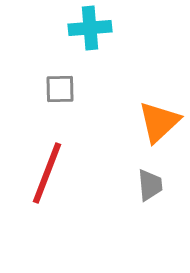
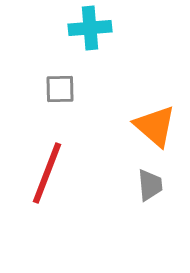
orange triangle: moved 4 px left, 4 px down; rotated 36 degrees counterclockwise
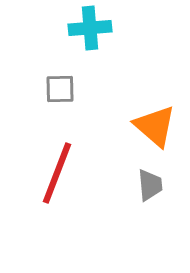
red line: moved 10 px right
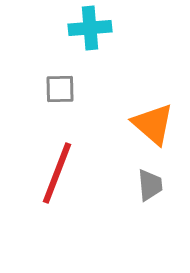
orange triangle: moved 2 px left, 2 px up
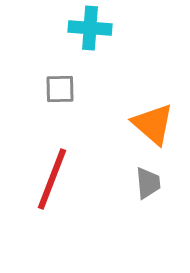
cyan cross: rotated 9 degrees clockwise
red line: moved 5 px left, 6 px down
gray trapezoid: moved 2 px left, 2 px up
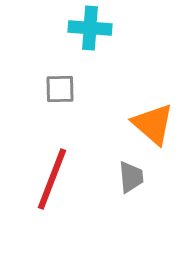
gray trapezoid: moved 17 px left, 6 px up
